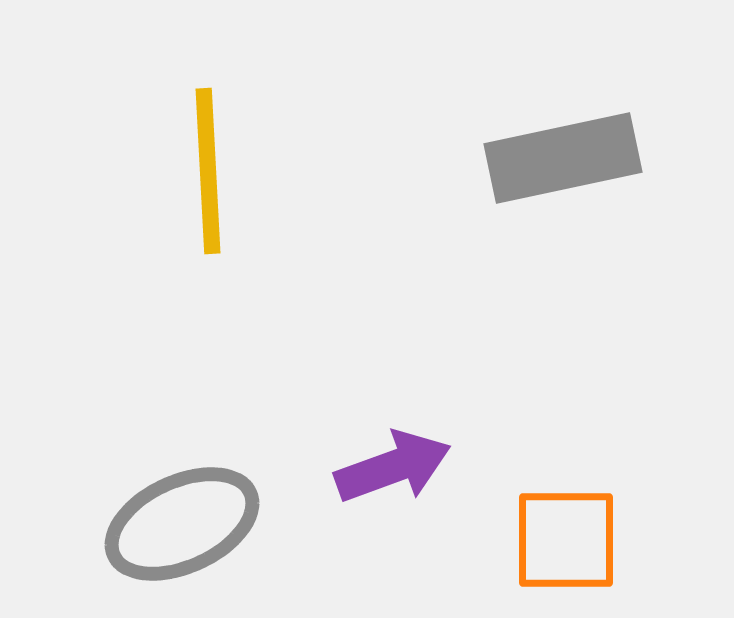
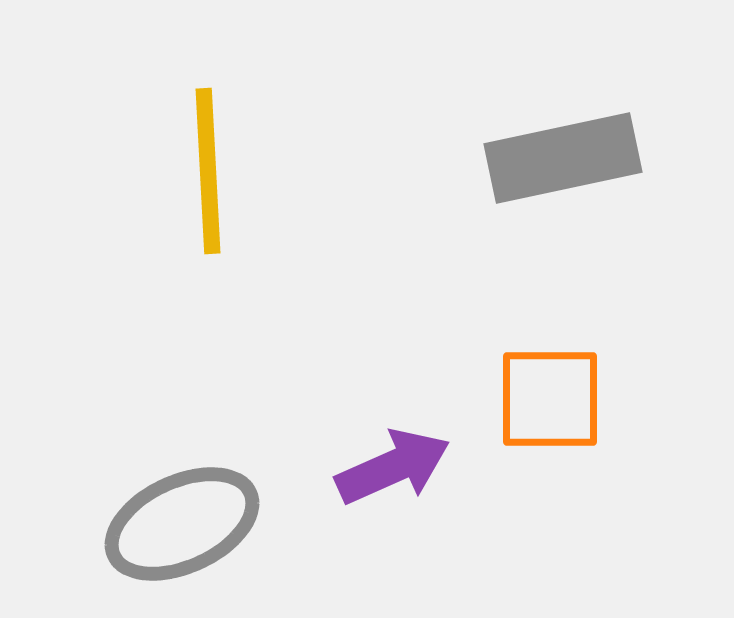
purple arrow: rotated 4 degrees counterclockwise
orange square: moved 16 px left, 141 px up
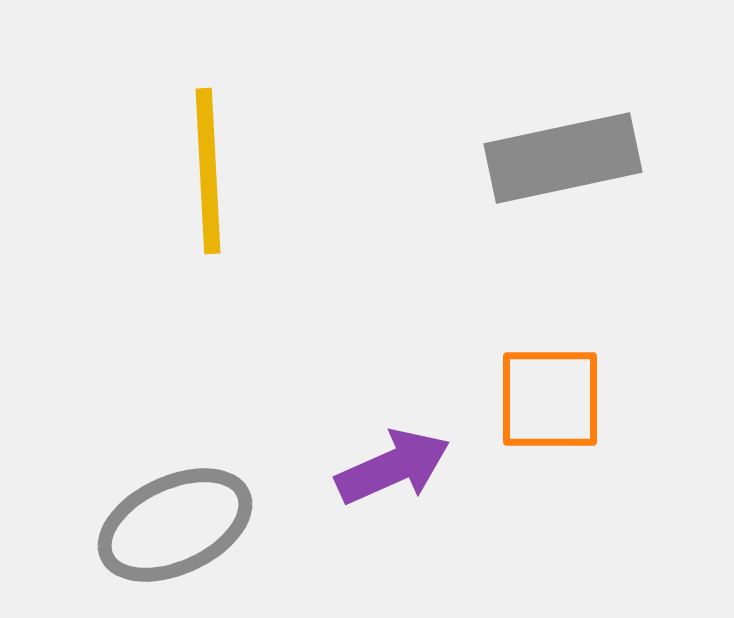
gray ellipse: moved 7 px left, 1 px down
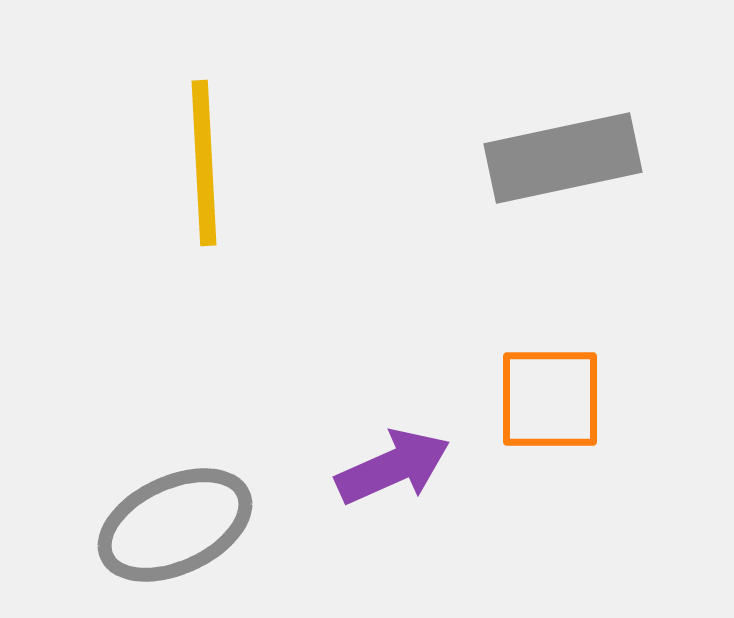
yellow line: moved 4 px left, 8 px up
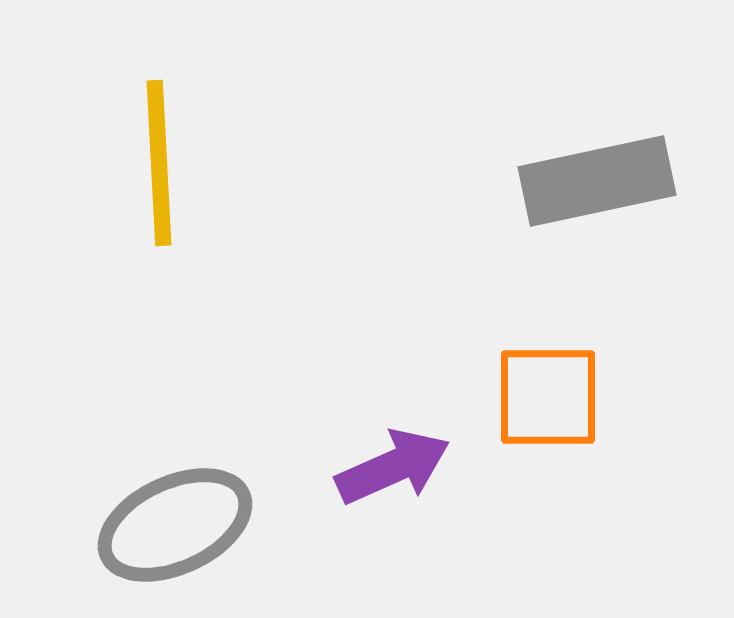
gray rectangle: moved 34 px right, 23 px down
yellow line: moved 45 px left
orange square: moved 2 px left, 2 px up
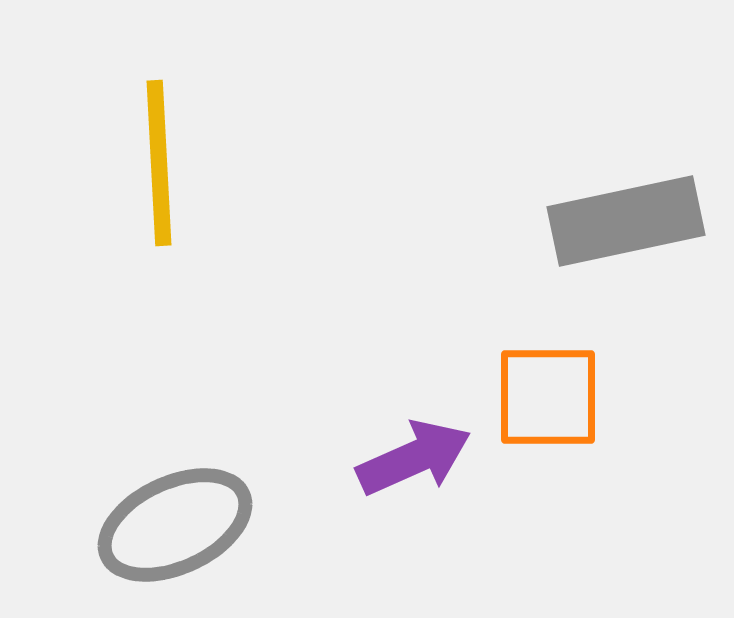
gray rectangle: moved 29 px right, 40 px down
purple arrow: moved 21 px right, 9 px up
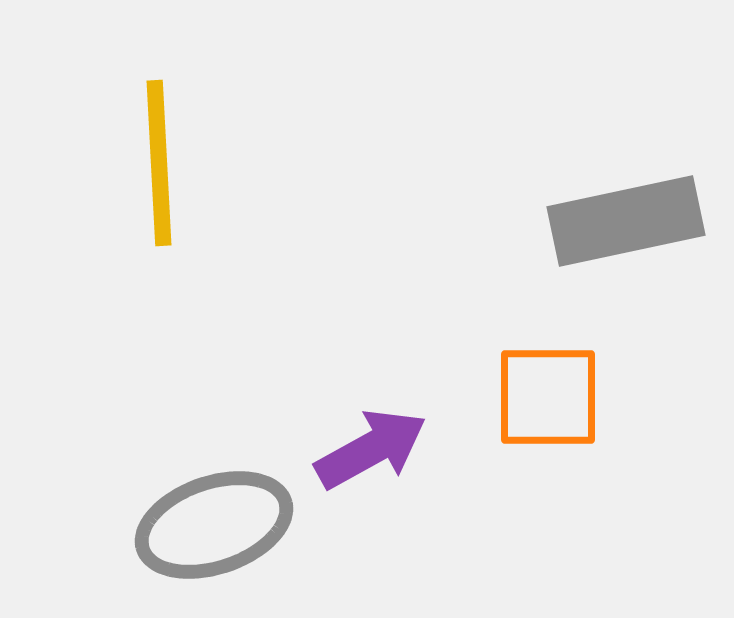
purple arrow: moved 43 px left, 9 px up; rotated 5 degrees counterclockwise
gray ellipse: moved 39 px right; rotated 6 degrees clockwise
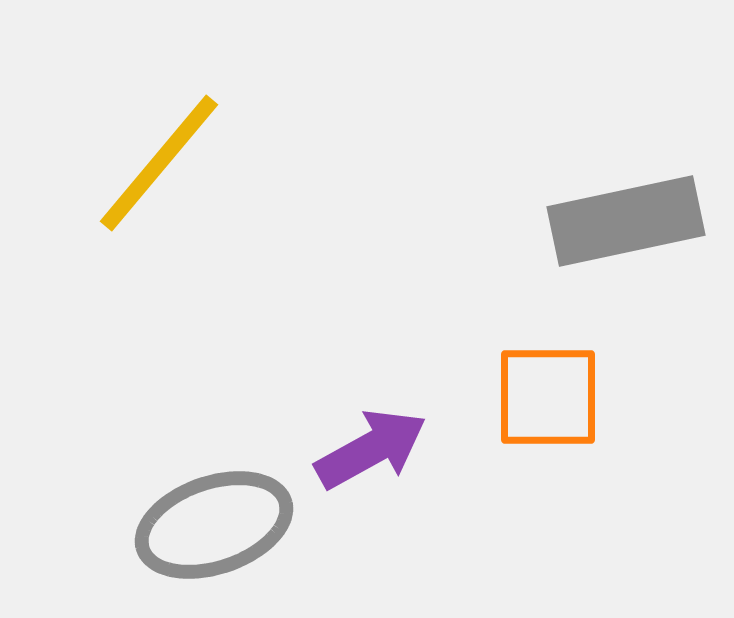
yellow line: rotated 43 degrees clockwise
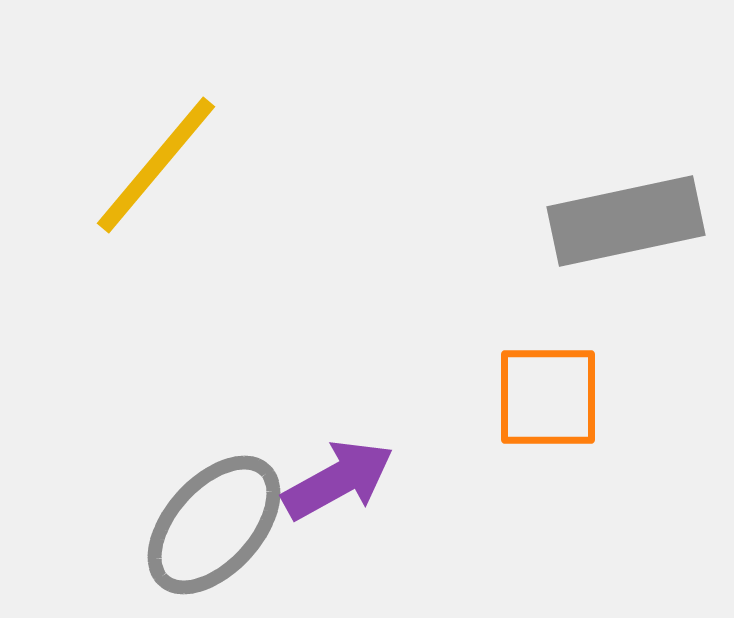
yellow line: moved 3 px left, 2 px down
purple arrow: moved 33 px left, 31 px down
gray ellipse: rotated 29 degrees counterclockwise
